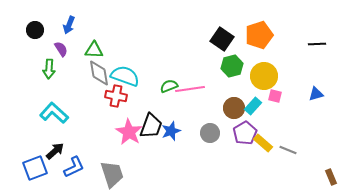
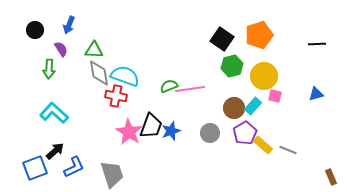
yellow rectangle: moved 2 px down
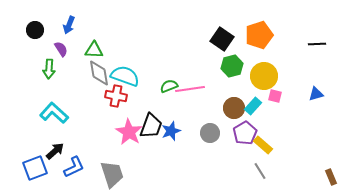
gray line: moved 28 px left, 21 px down; rotated 36 degrees clockwise
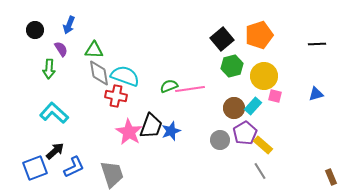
black square: rotated 15 degrees clockwise
gray circle: moved 10 px right, 7 px down
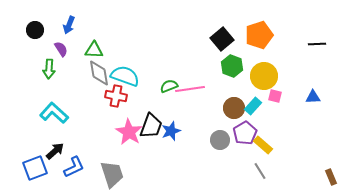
green hexagon: rotated 25 degrees counterclockwise
blue triangle: moved 3 px left, 3 px down; rotated 14 degrees clockwise
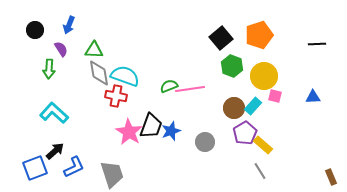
black square: moved 1 px left, 1 px up
gray circle: moved 15 px left, 2 px down
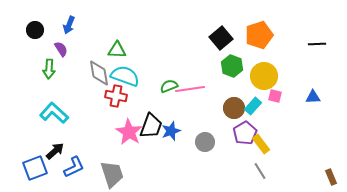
green triangle: moved 23 px right
yellow rectangle: moved 2 px left, 1 px up; rotated 12 degrees clockwise
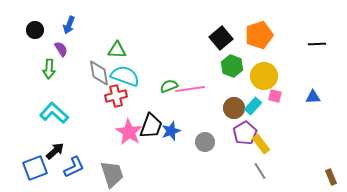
red cross: rotated 25 degrees counterclockwise
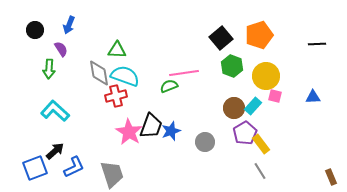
yellow circle: moved 2 px right
pink line: moved 6 px left, 16 px up
cyan L-shape: moved 1 px right, 2 px up
